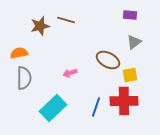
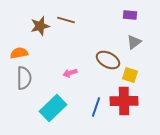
yellow square: rotated 28 degrees clockwise
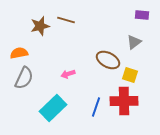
purple rectangle: moved 12 px right
pink arrow: moved 2 px left, 1 px down
gray semicircle: rotated 25 degrees clockwise
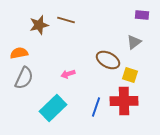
brown star: moved 1 px left, 1 px up
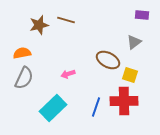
orange semicircle: moved 3 px right
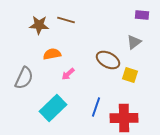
brown star: rotated 18 degrees clockwise
orange semicircle: moved 30 px right, 1 px down
pink arrow: rotated 24 degrees counterclockwise
red cross: moved 17 px down
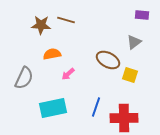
brown star: moved 2 px right
cyan rectangle: rotated 32 degrees clockwise
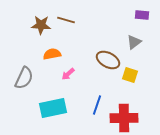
blue line: moved 1 px right, 2 px up
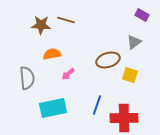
purple rectangle: rotated 24 degrees clockwise
brown ellipse: rotated 45 degrees counterclockwise
gray semicircle: moved 3 px right; rotated 30 degrees counterclockwise
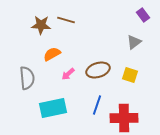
purple rectangle: moved 1 px right; rotated 24 degrees clockwise
orange semicircle: rotated 18 degrees counterclockwise
brown ellipse: moved 10 px left, 10 px down
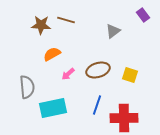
gray triangle: moved 21 px left, 11 px up
gray semicircle: moved 9 px down
